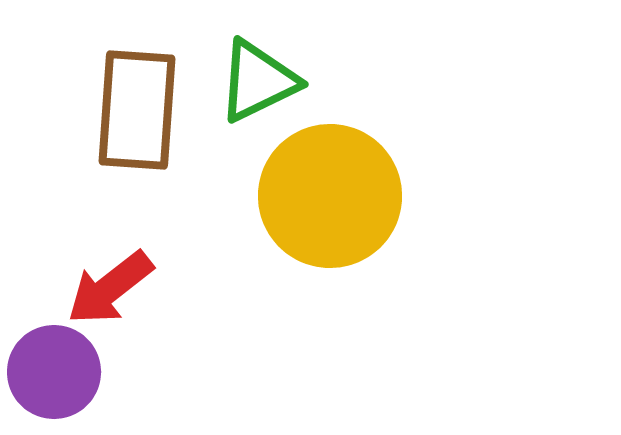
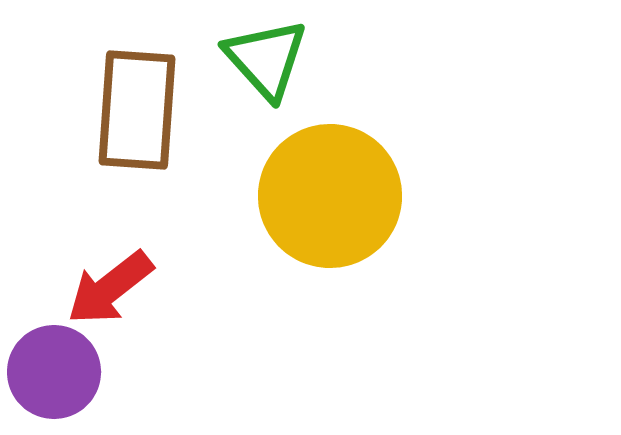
green triangle: moved 8 px right, 22 px up; rotated 46 degrees counterclockwise
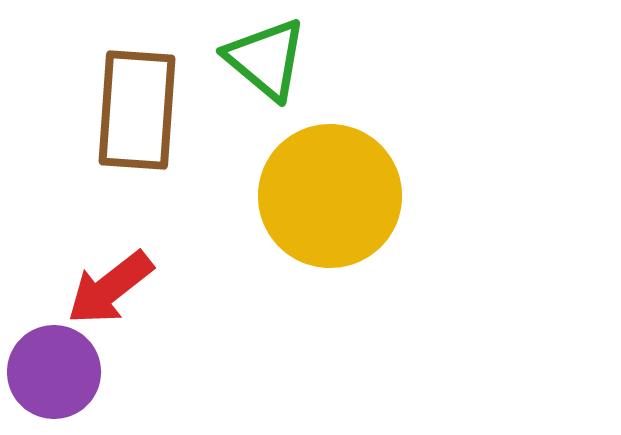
green triangle: rotated 8 degrees counterclockwise
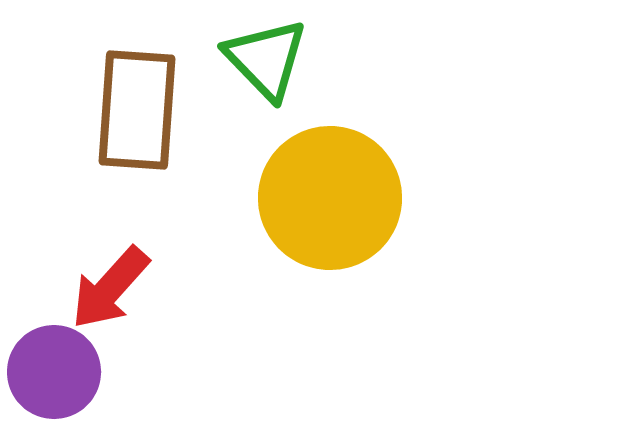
green triangle: rotated 6 degrees clockwise
yellow circle: moved 2 px down
red arrow: rotated 10 degrees counterclockwise
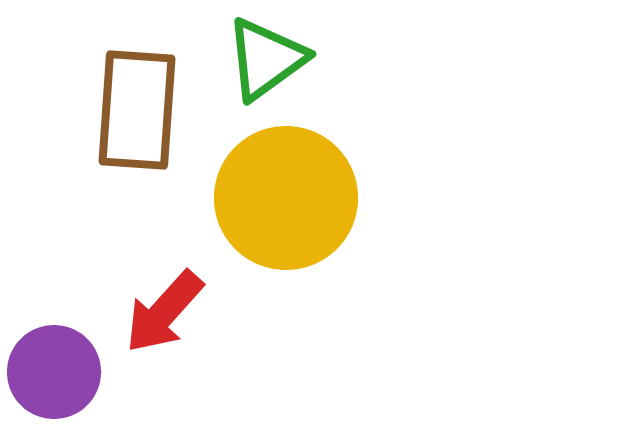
green triangle: rotated 38 degrees clockwise
yellow circle: moved 44 px left
red arrow: moved 54 px right, 24 px down
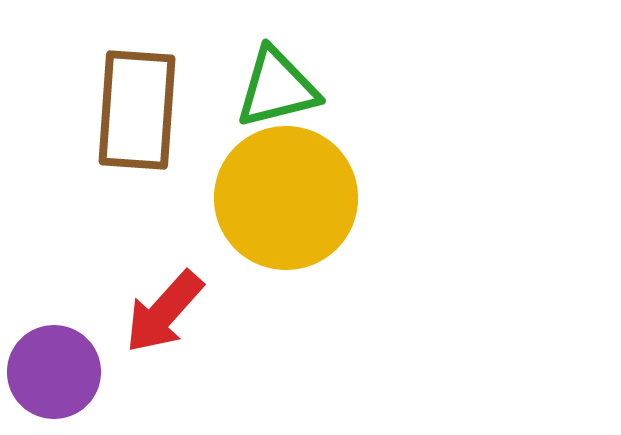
green triangle: moved 11 px right, 29 px down; rotated 22 degrees clockwise
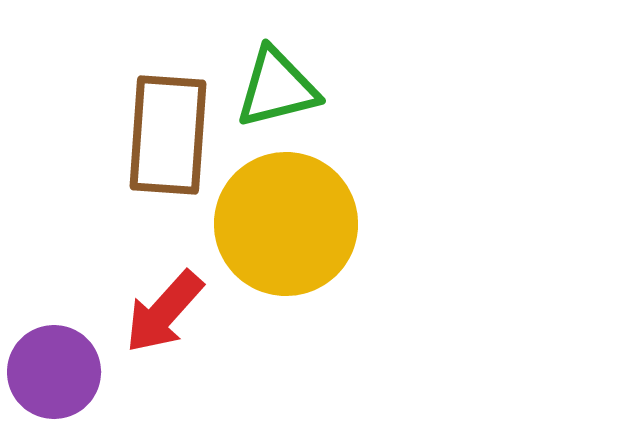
brown rectangle: moved 31 px right, 25 px down
yellow circle: moved 26 px down
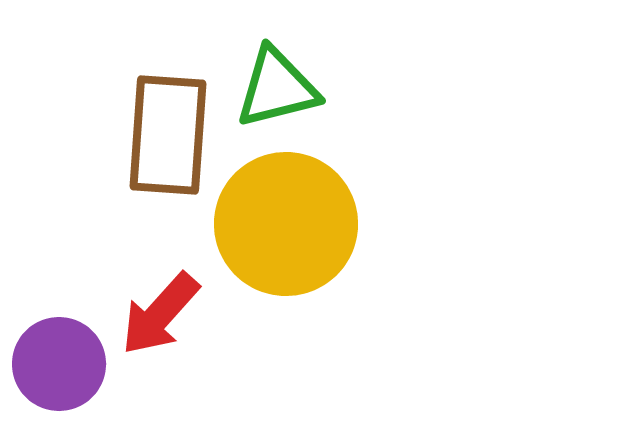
red arrow: moved 4 px left, 2 px down
purple circle: moved 5 px right, 8 px up
